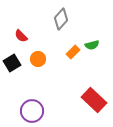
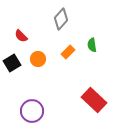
green semicircle: rotated 96 degrees clockwise
orange rectangle: moved 5 px left
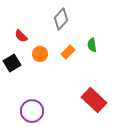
orange circle: moved 2 px right, 5 px up
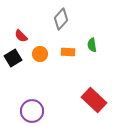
orange rectangle: rotated 48 degrees clockwise
black square: moved 1 px right, 5 px up
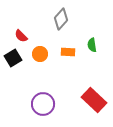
purple circle: moved 11 px right, 7 px up
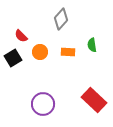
orange circle: moved 2 px up
